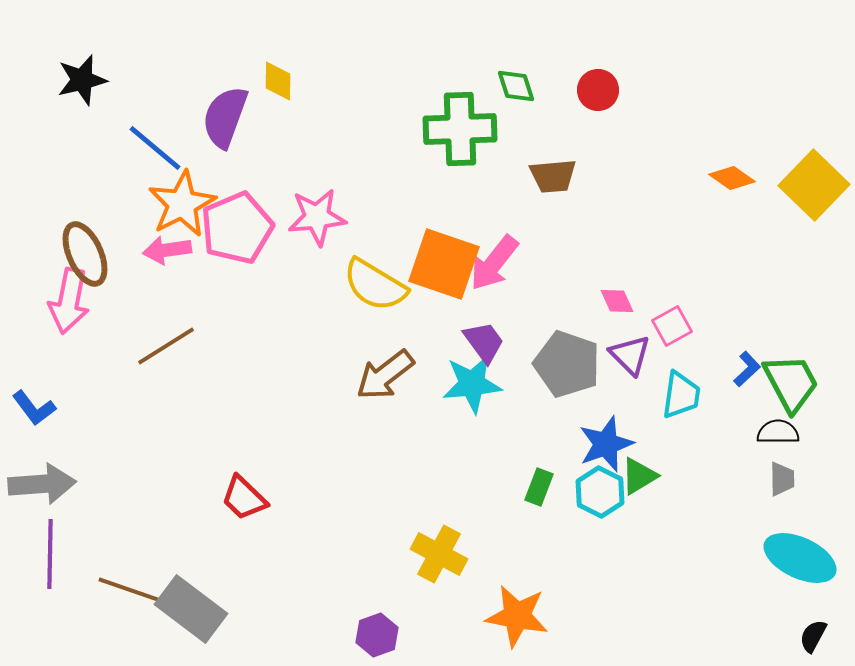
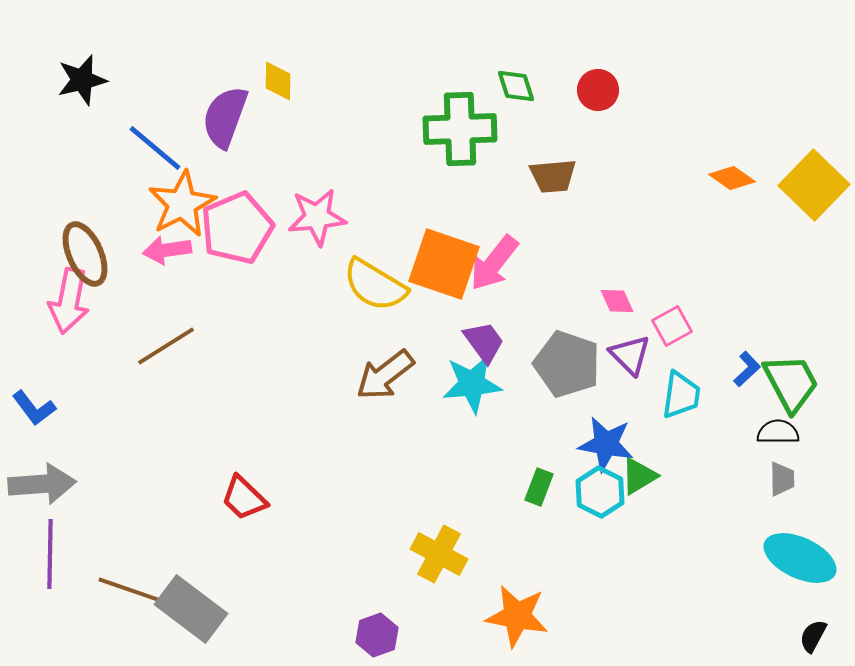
blue star at (606, 444): rotated 30 degrees clockwise
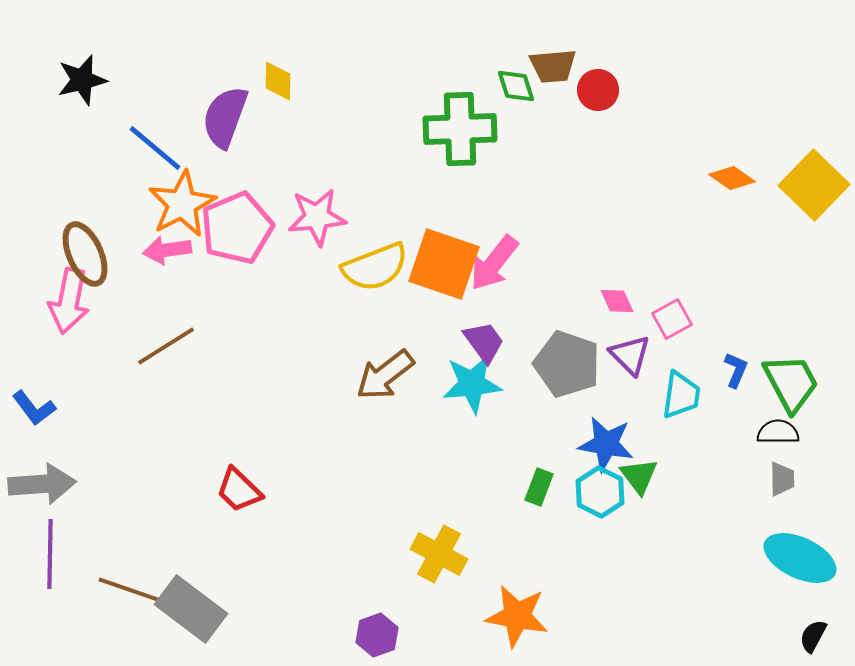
brown trapezoid at (553, 176): moved 110 px up
yellow semicircle at (375, 285): moved 18 px up; rotated 52 degrees counterclockwise
pink square at (672, 326): moved 7 px up
blue L-shape at (747, 369): moved 11 px left, 1 px down; rotated 24 degrees counterclockwise
green triangle at (639, 476): rotated 36 degrees counterclockwise
red trapezoid at (244, 498): moved 5 px left, 8 px up
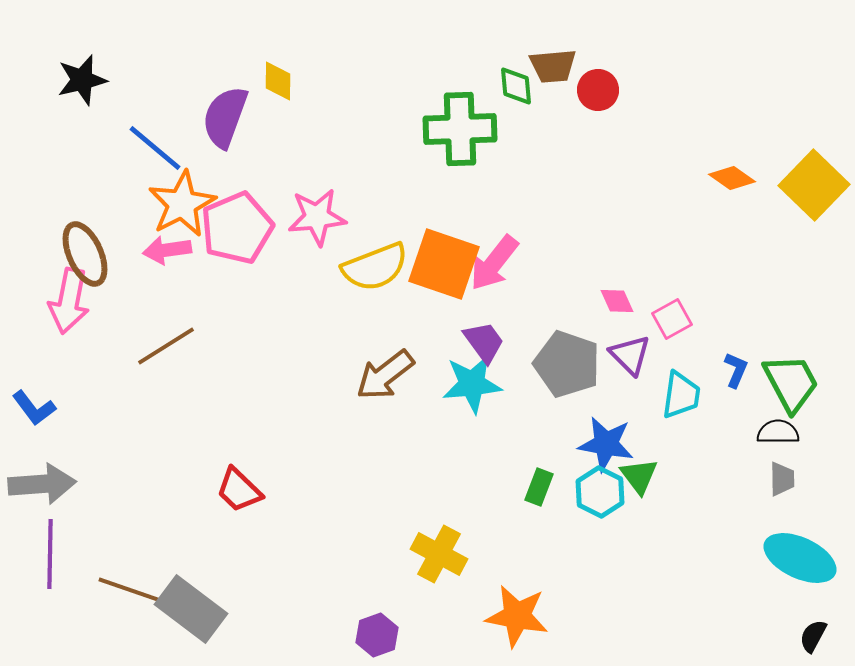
green diamond at (516, 86): rotated 12 degrees clockwise
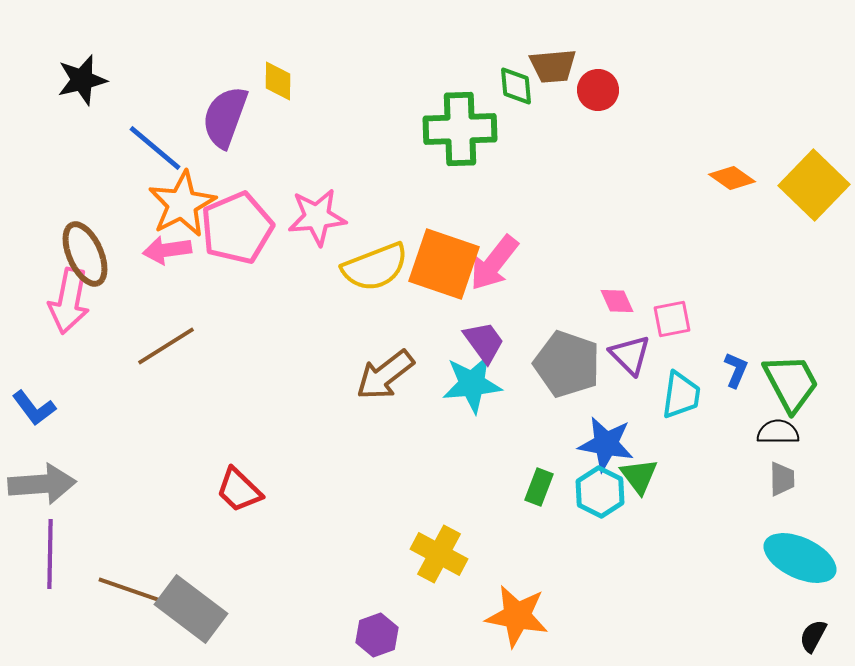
pink square at (672, 319): rotated 18 degrees clockwise
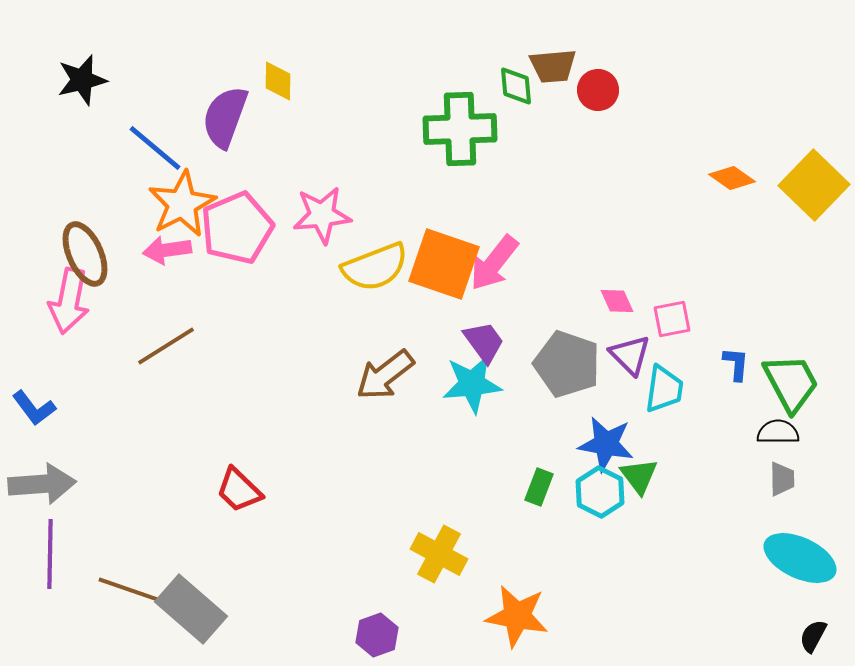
pink star at (317, 217): moved 5 px right, 2 px up
blue L-shape at (736, 370): moved 6 px up; rotated 18 degrees counterclockwise
cyan trapezoid at (681, 395): moved 17 px left, 6 px up
gray rectangle at (191, 609): rotated 4 degrees clockwise
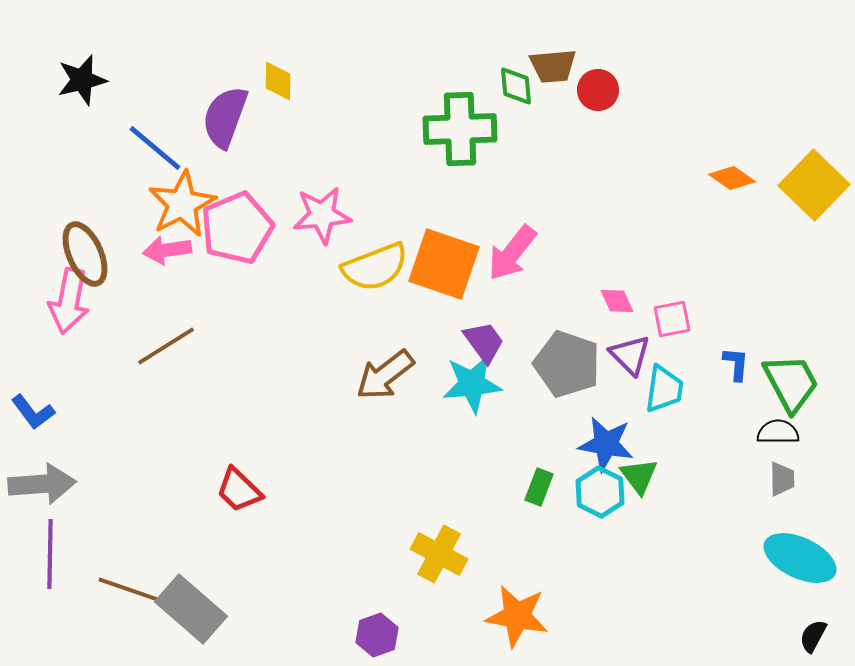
pink arrow at (494, 263): moved 18 px right, 10 px up
blue L-shape at (34, 408): moved 1 px left, 4 px down
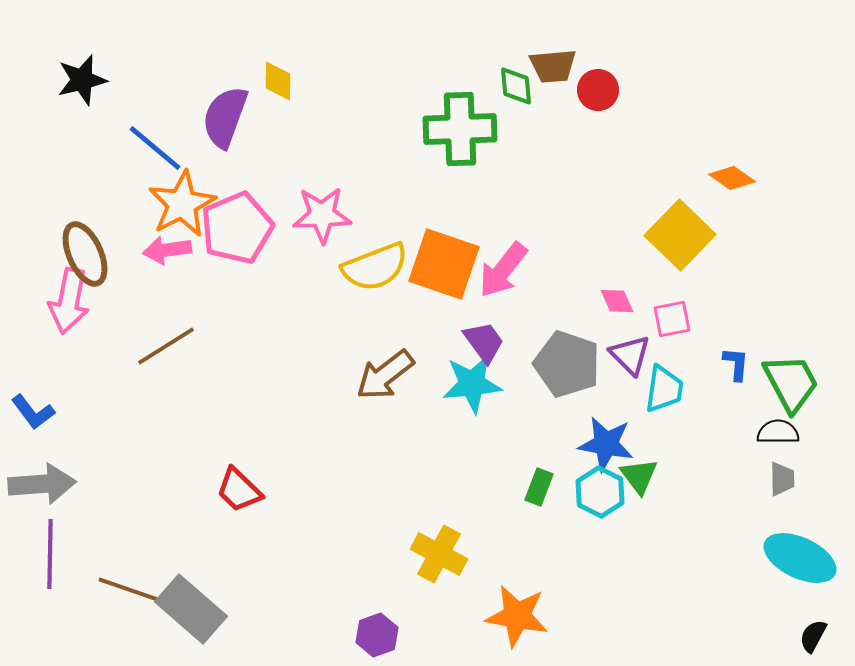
yellow square at (814, 185): moved 134 px left, 50 px down
pink star at (322, 215): rotated 4 degrees clockwise
pink arrow at (512, 253): moved 9 px left, 17 px down
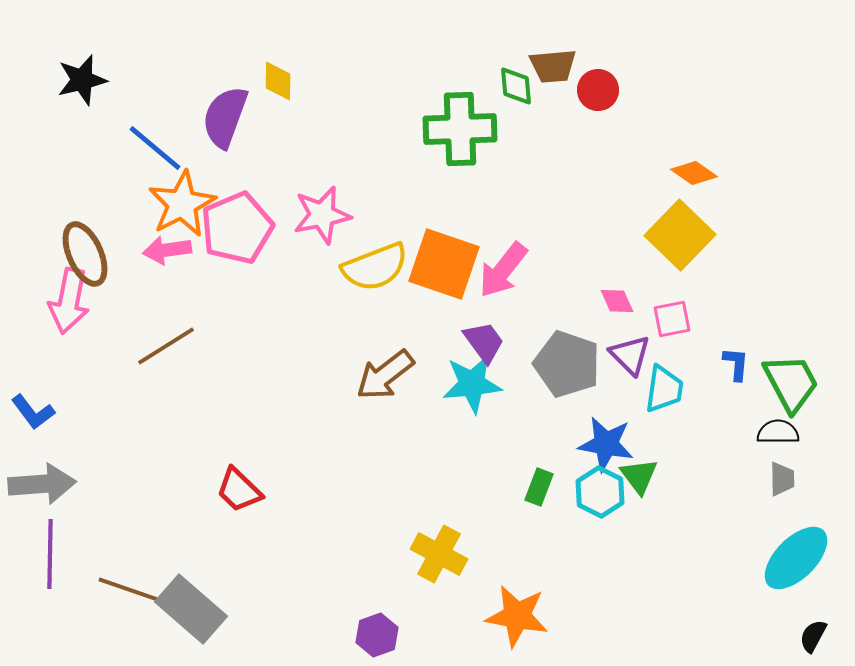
orange diamond at (732, 178): moved 38 px left, 5 px up
pink star at (322, 215): rotated 10 degrees counterclockwise
cyan ellipse at (800, 558): moved 4 px left; rotated 70 degrees counterclockwise
